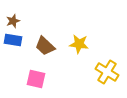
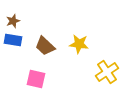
yellow cross: rotated 25 degrees clockwise
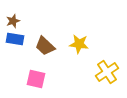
blue rectangle: moved 2 px right, 1 px up
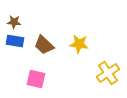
brown star: moved 1 px right, 1 px down; rotated 24 degrees clockwise
blue rectangle: moved 2 px down
brown trapezoid: moved 1 px left, 1 px up
yellow cross: moved 1 px right, 1 px down
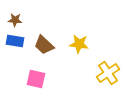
brown star: moved 1 px right, 2 px up
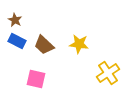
brown star: rotated 24 degrees clockwise
blue rectangle: moved 2 px right; rotated 18 degrees clockwise
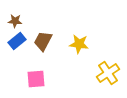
brown star: moved 1 px down; rotated 24 degrees counterclockwise
blue rectangle: rotated 66 degrees counterclockwise
brown trapezoid: moved 1 px left, 4 px up; rotated 75 degrees clockwise
pink square: rotated 18 degrees counterclockwise
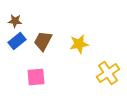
yellow star: rotated 18 degrees counterclockwise
pink square: moved 2 px up
